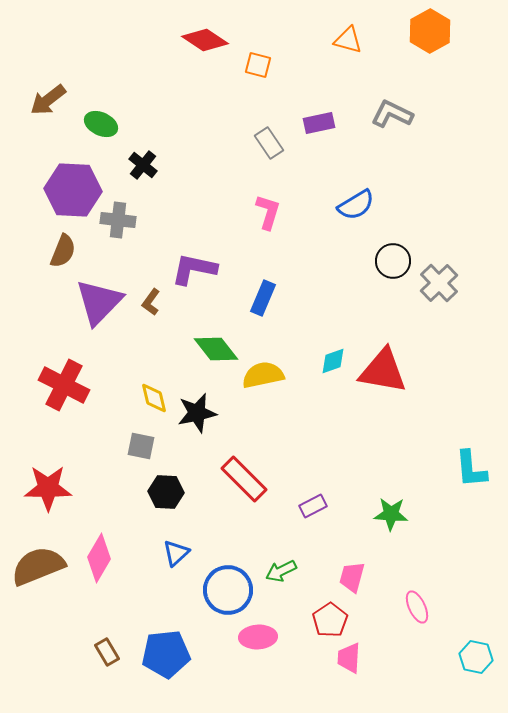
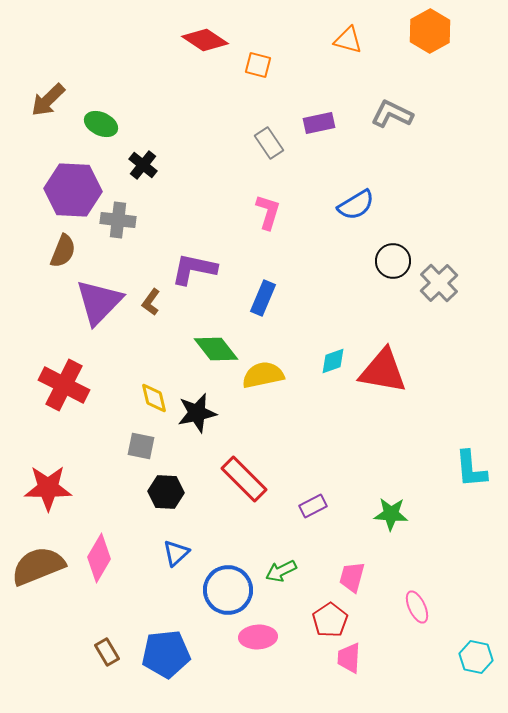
brown arrow at (48, 100): rotated 6 degrees counterclockwise
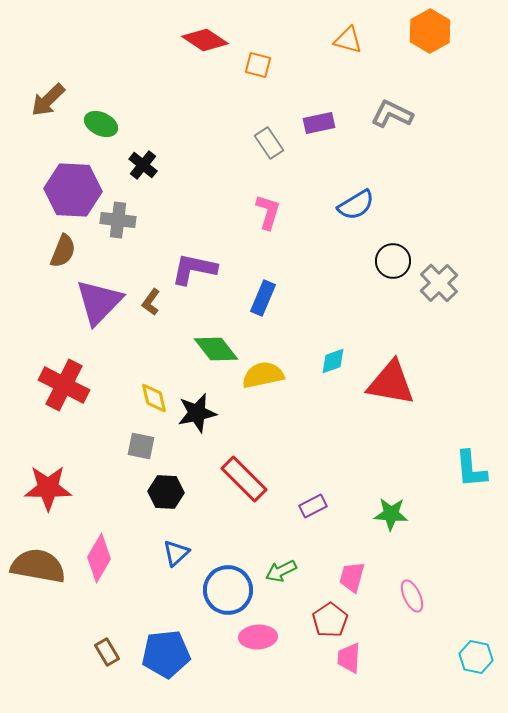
red triangle at (383, 371): moved 8 px right, 12 px down
brown semicircle at (38, 566): rotated 32 degrees clockwise
pink ellipse at (417, 607): moved 5 px left, 11 px up
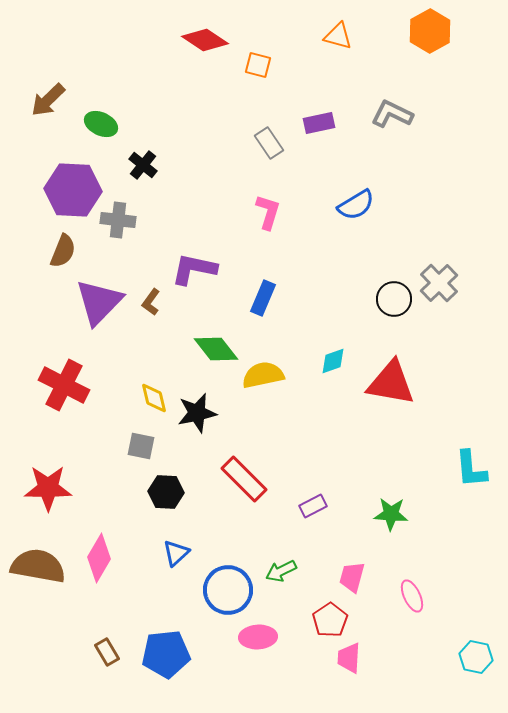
orange triangle at (348, 40): moved 10 px left, 4 px up
black circle at (393, 261): moved 1 px right, 38 px down
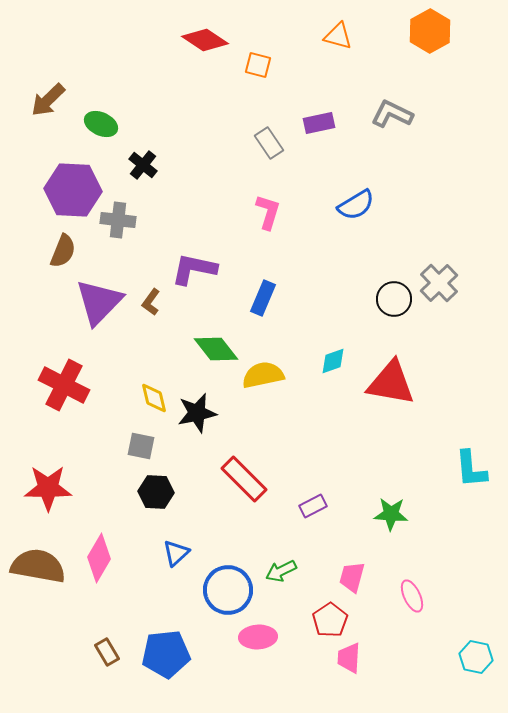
black hexagon at (166, 492): moved 10 px left
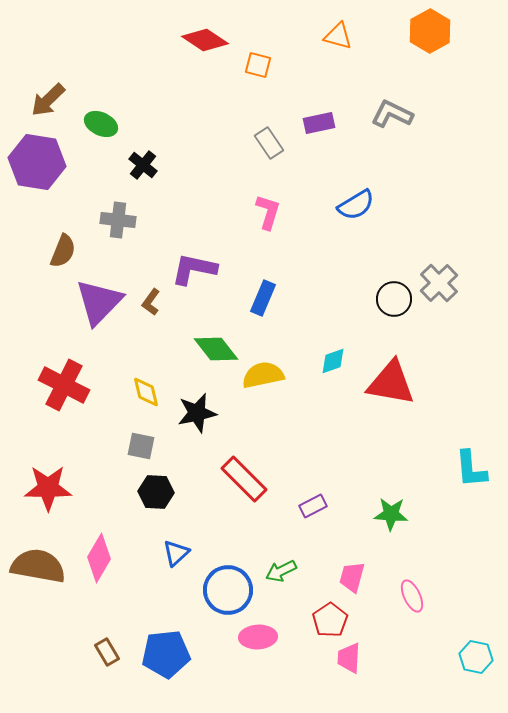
purple hexagon at (73, 190): moved 36 px left, 28 px up; rotated 6 degrees clockwise
yellow diamond at (154, 398): moved 8 px left, 6 px up
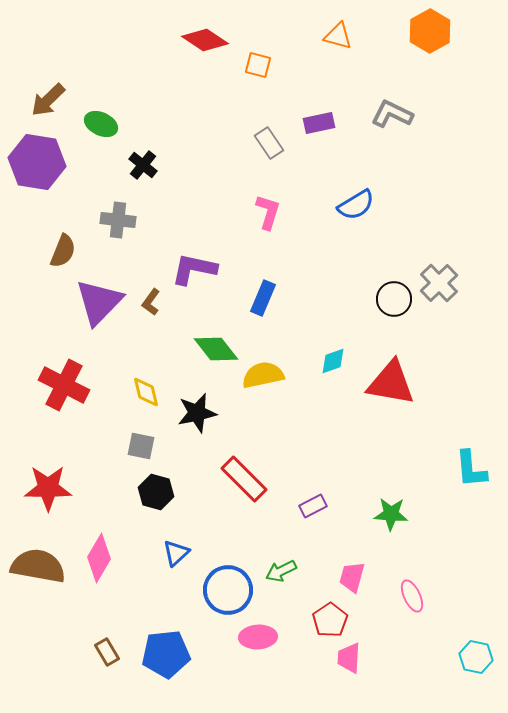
black hexagon at (156, 492): rotated 12 degrees clockwise
